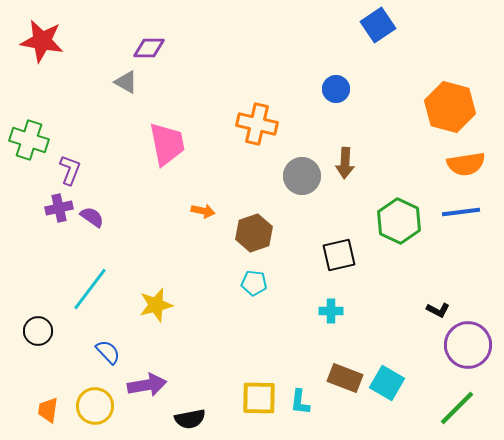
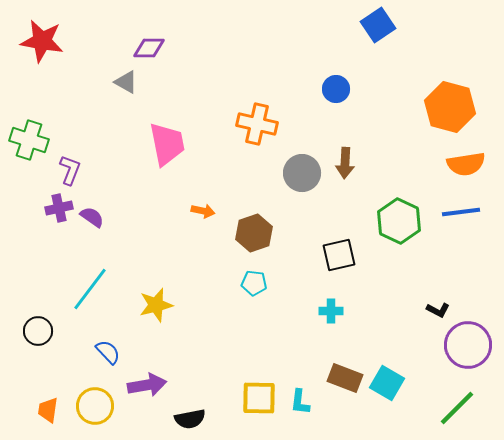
gray circle: moved 3 px up
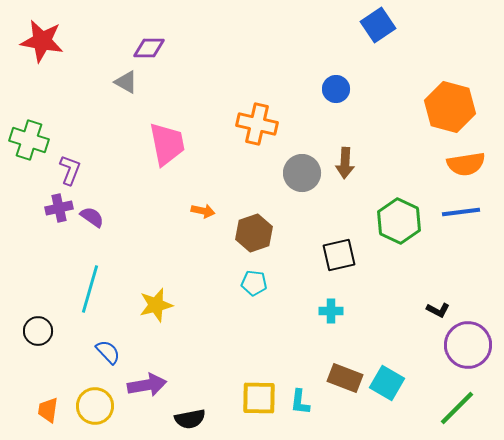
cyan line: rotated 21 degrees counterclockwise
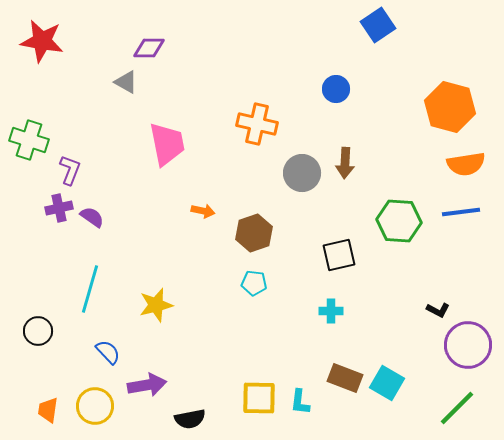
green hexagon: rotated 21 degrees counterclockwise
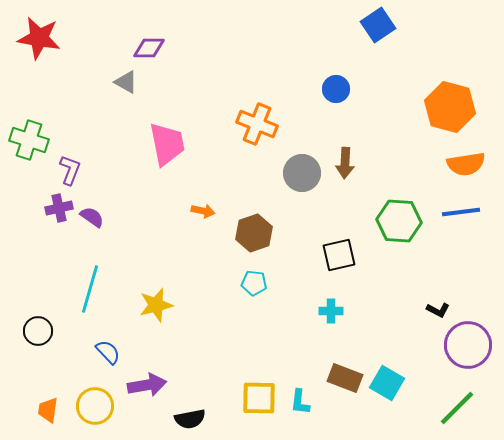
red star: moved 3 px left, 3 px up
orange cross: rotated 9 degrees clockwise
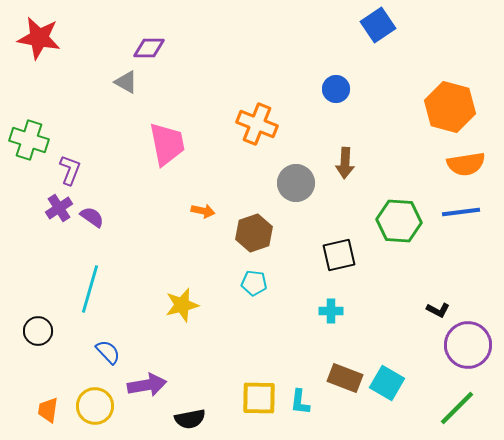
gray circle: moved 6 px left, 10 px down
purple cross: rotated 20 degrees counterclockwise
yellow star: moved 26 px right
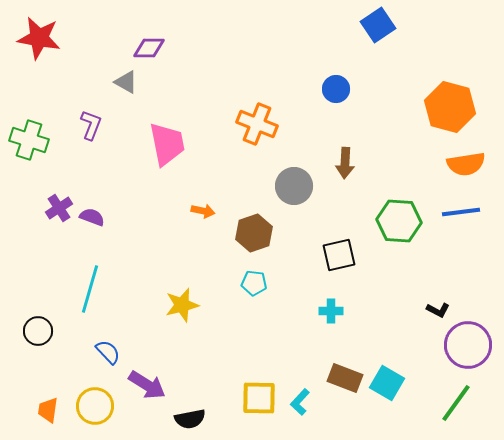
purple L-shape: moved 21 px right, 45 px up
gray circle: moved 2 px left, 3 px down
purple semicircle: rotated 15 degrees counterclockwise
purple arrow: rotated 42 degrees clockwise
cyan L-shape: rotated 36 degrees clockwise
green line: moved 1 px left, 5 px up; rotated 9 degrees counterclockwise
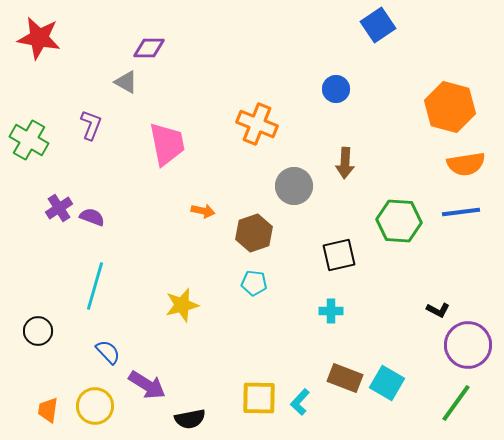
green cross: rotated 12 degrees clockwise
cyan line: moved 5 px right, 3 px up
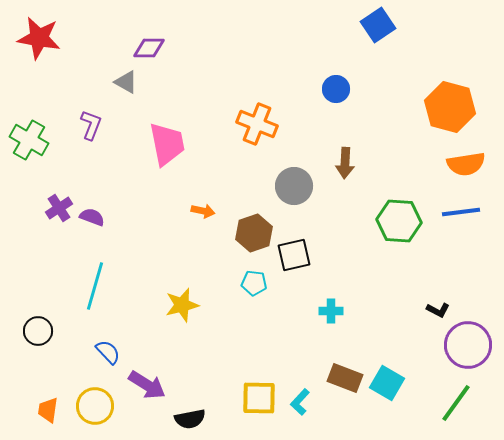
black square: moved 45 px left
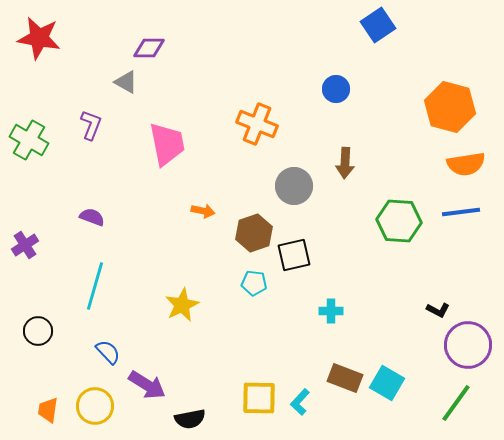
purple cross: moved 34 px left, 37 px down
yellow star: rotated 12 degrees counterclockwise
